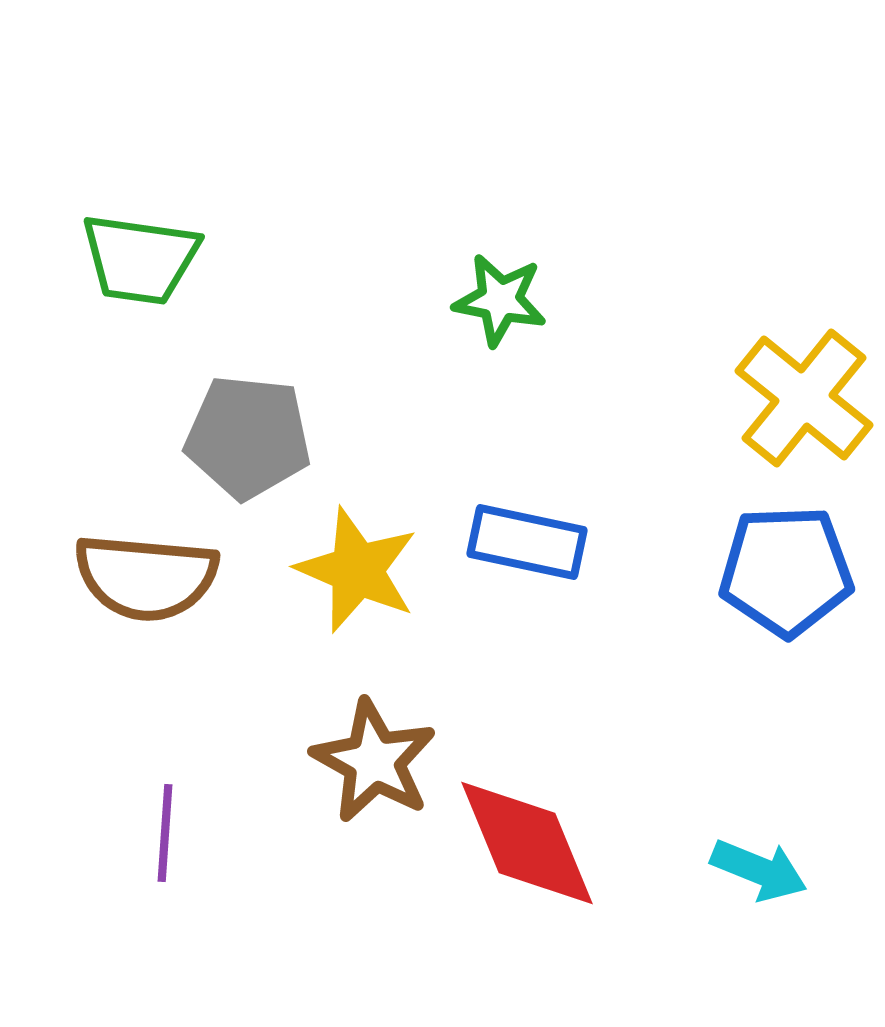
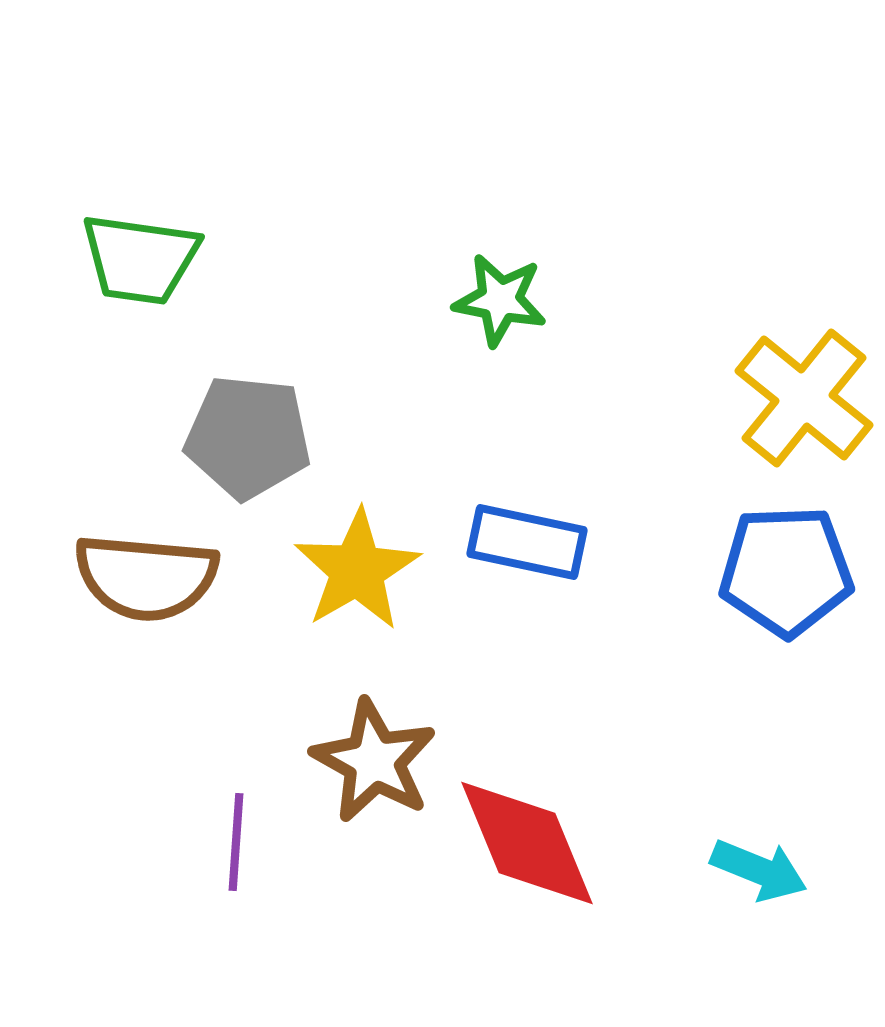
yellow star: rotated 19 degrees clockwise
purple line: moved 71 px right, 9 px down
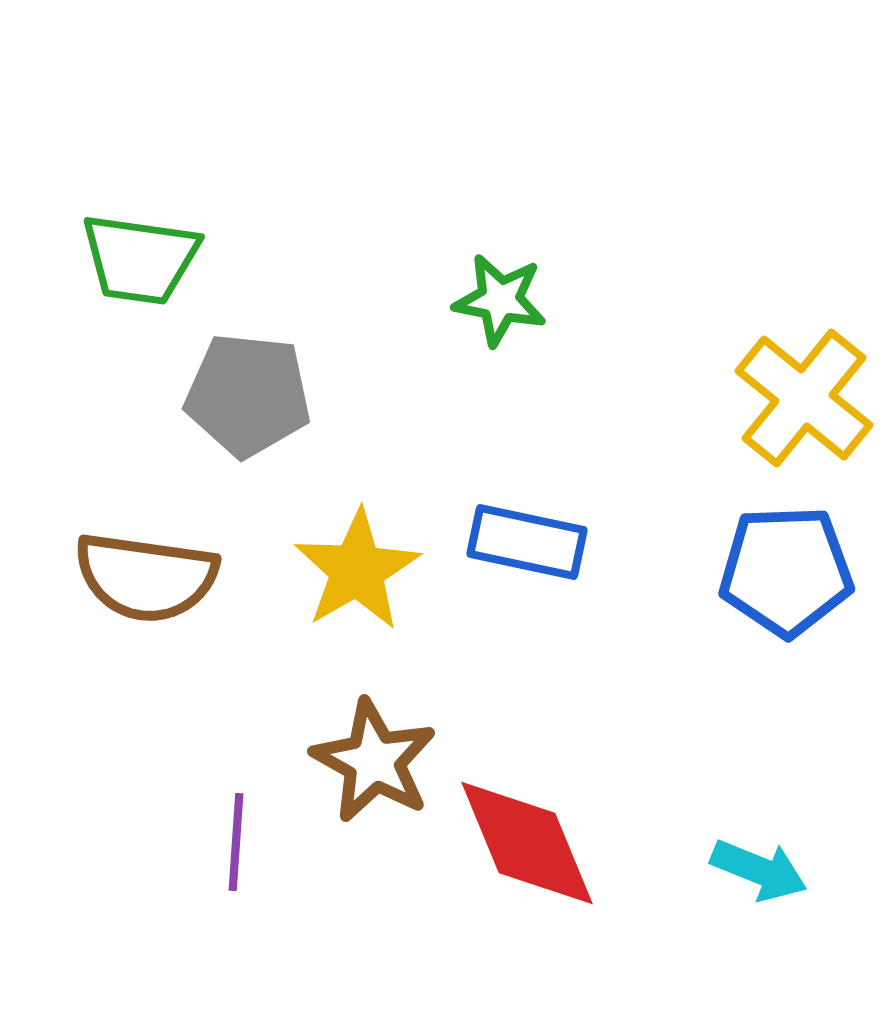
gray pentagon: moved 42 px up
brown semicircle: rotated 3 degrees clockwise
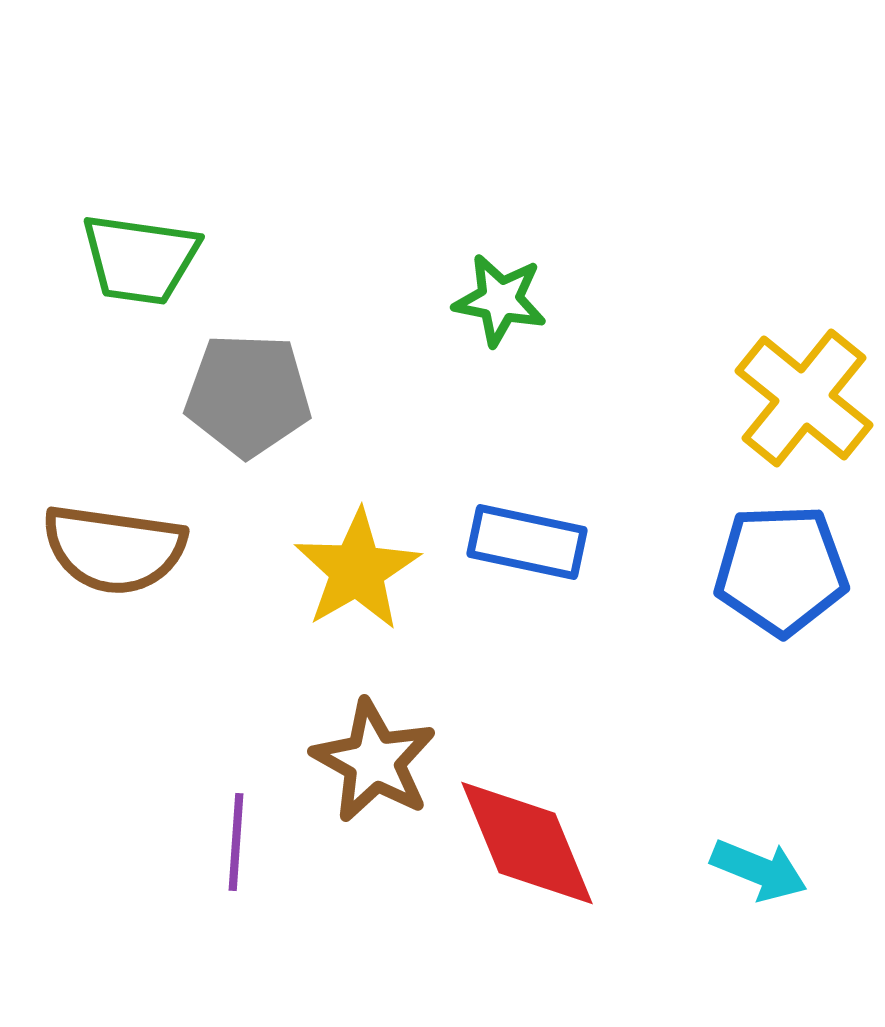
gray pentagon: rotated 4 degrees counterclockwise
blue pentagon: moved 5 px left, 1 px up
brown semicircle: moved 32 px left, 28 px up
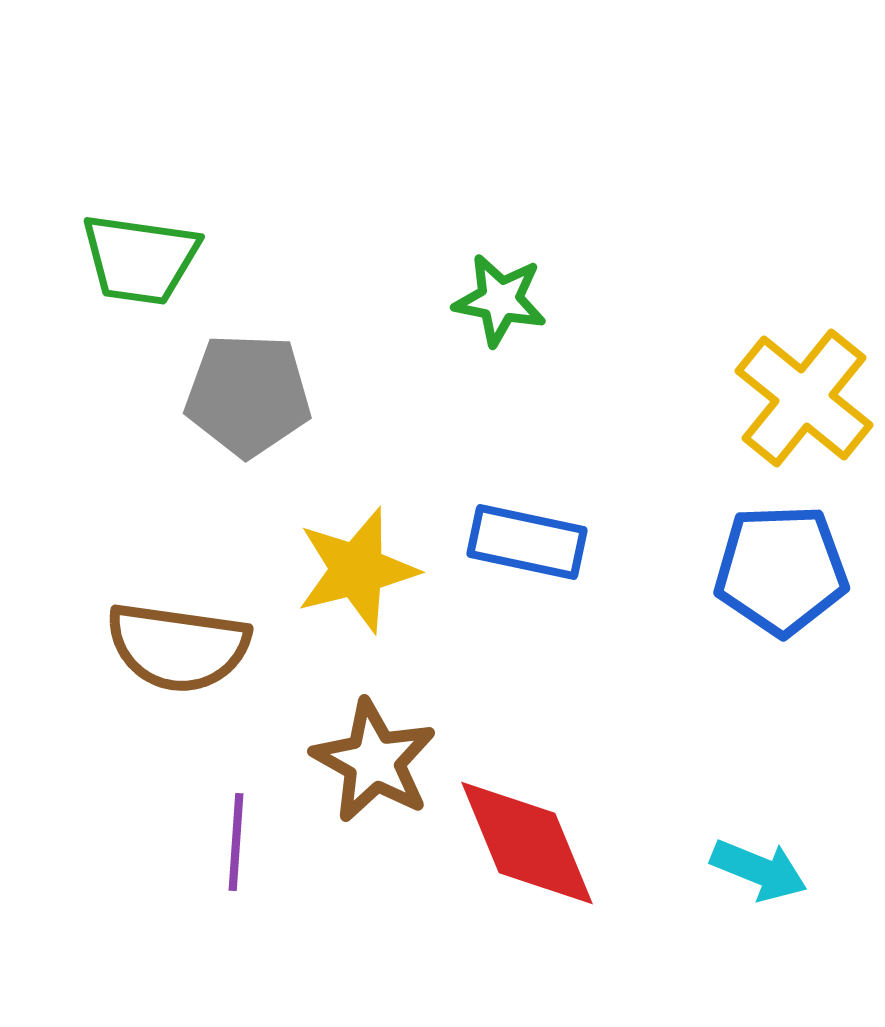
brown semicircle: moved 64 px right, 98 px down
yellow star: rotated 16 degrees clockwise
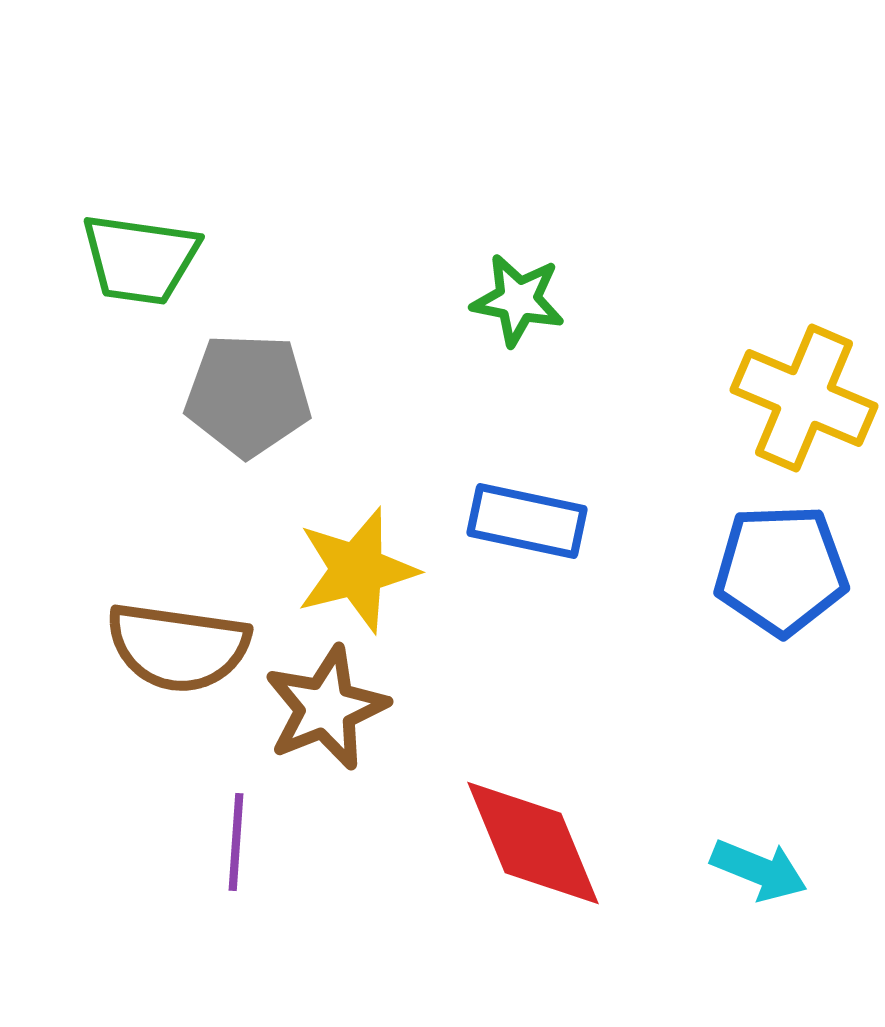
green star: moved 18 px right
yellow cross: rotated 16 degrees counterclockwise
blue rectangle: moved 21 px up
brown star: moved 48 px left, 53 px up; rotated 21 degrees clockwise
red diamond: moved 6 px right
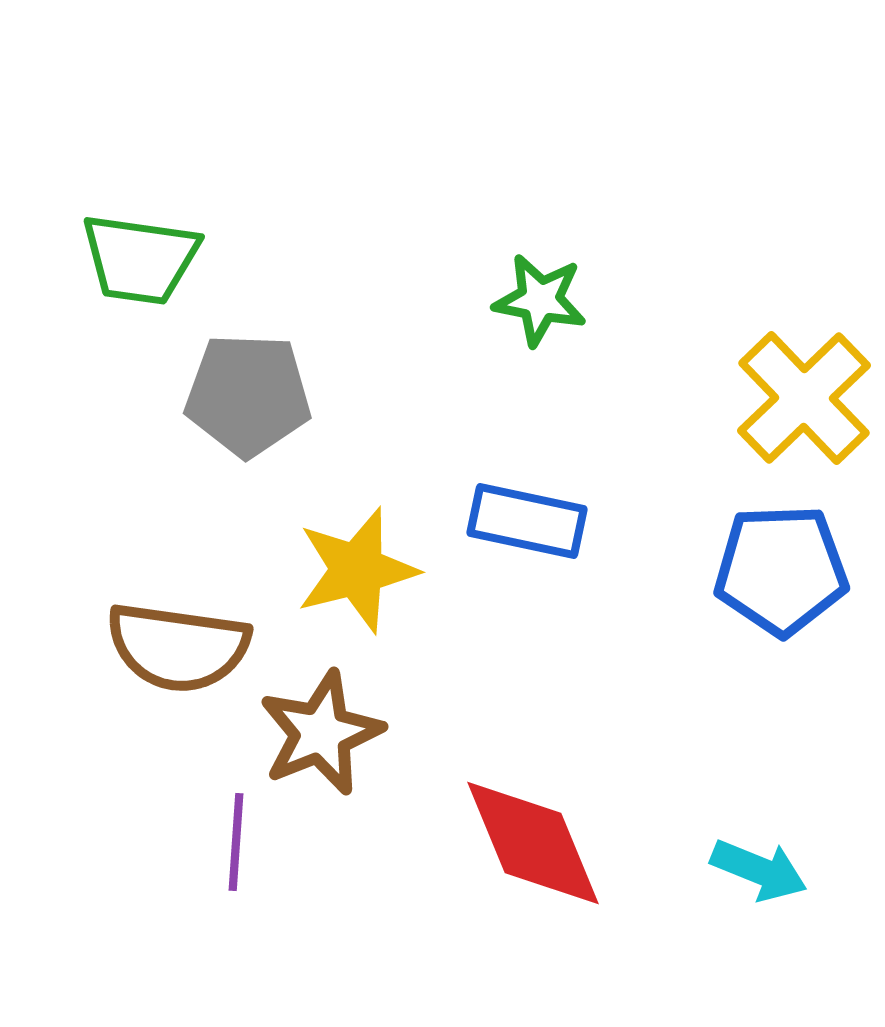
green star: moved 22 px right
yellow cross: rotated 23 degrees clockwise
brown star: moved 5 px left, 25 px down
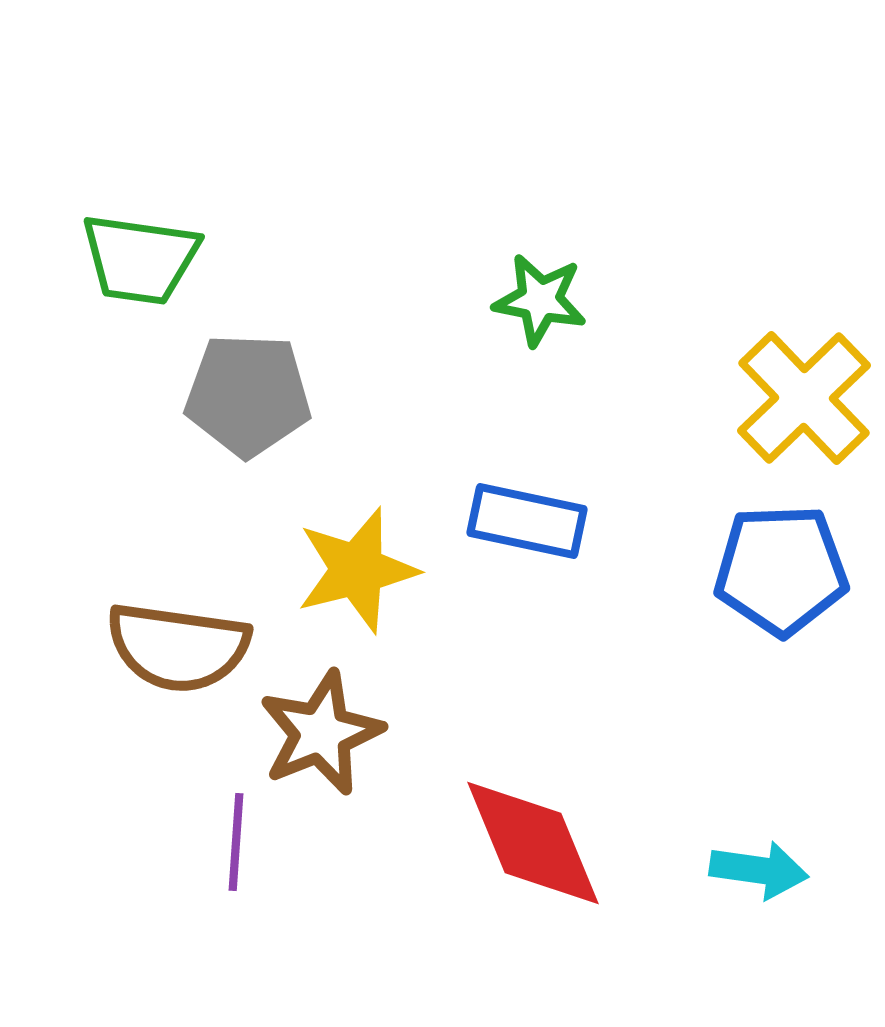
cyan arrow: rotated 14 degrees counterclockwise
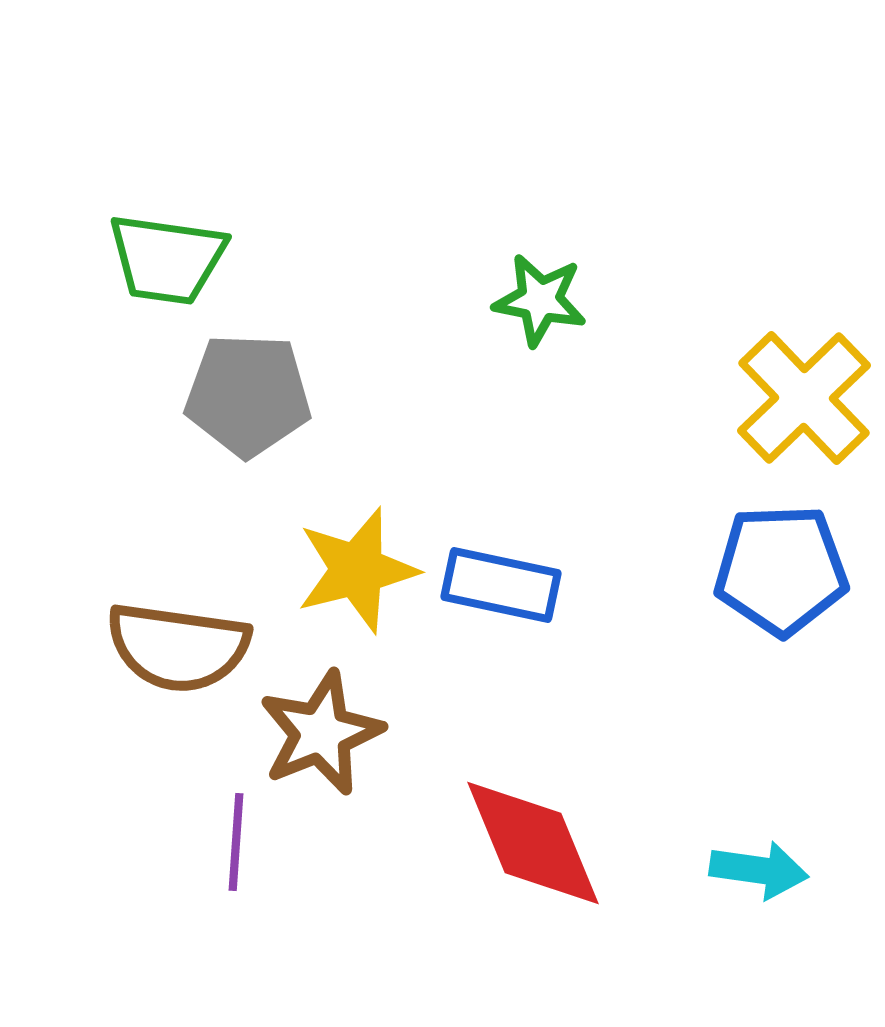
green trapezoid: moved 27 px right
blue rectangle: moved 26 px left, 64 px down
